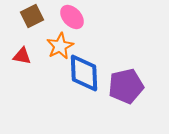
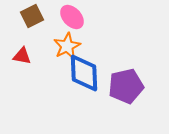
orange star: moved 7 px right
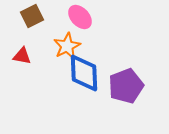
pink ellipse: moved 8 px right
purple pentagon: rotated 8 degrees counterclockwise
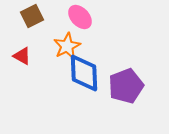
red triangle: rotated 18 degrees clockwise
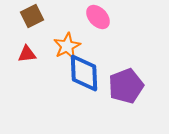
pink ellipse: moved 18 px right
red triangle: moved 5 px right, 2 px up; rotated 36 degrees counterclockwise
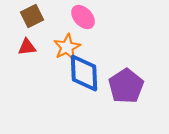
pink ellipse: moved 15 px left
orange star: moved 1 px down
red triangle: moved 7 px up
purple pentagon: rotated 12 degrees counterclockwise
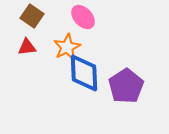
brown square: rotated 30 degrees counterclockwise
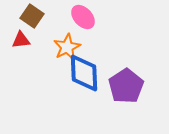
red triangle: moved 6 px left, 7 px up
